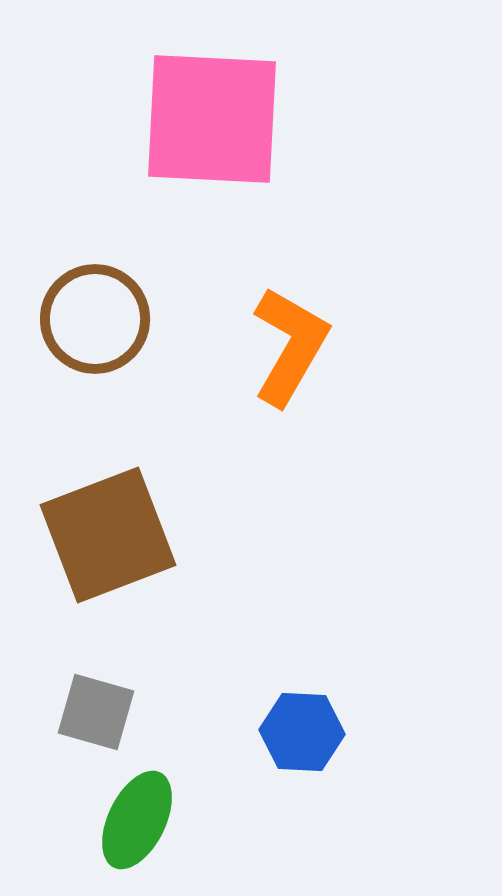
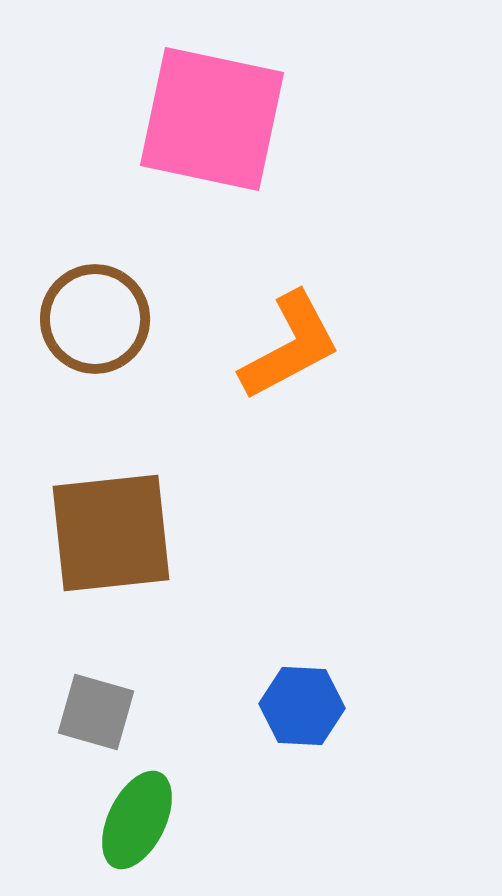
pink square: rotated 9 degrees clockwise
orange L-shape: rotated 32 degrees clockwise
brown square: moved 3 px right, 2 px up; rotated 15 degrees clockwise
blue hexagon: moved 26 px up
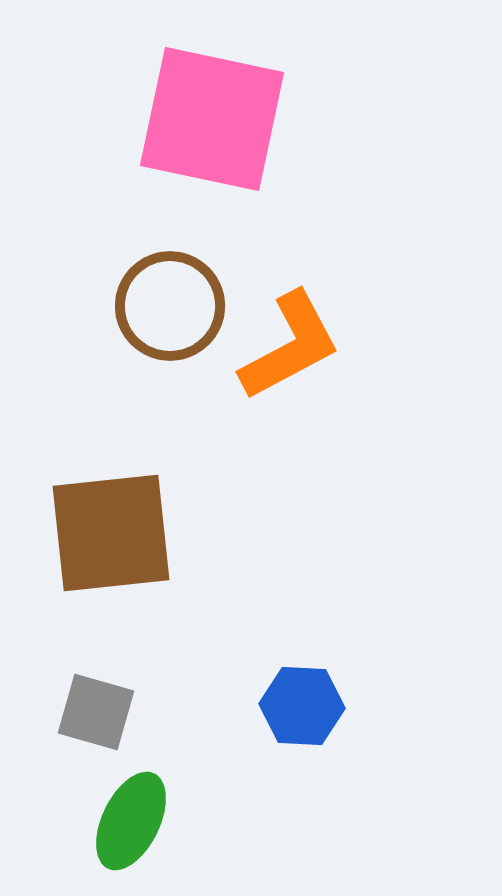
brown circle: moved 75 px right, 13 px up
green ellipse: moved 6 px left, 1 px down
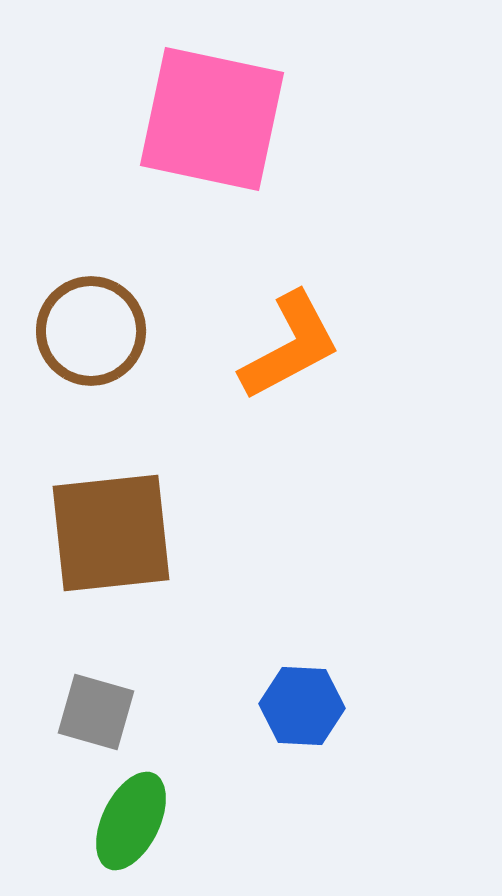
brown circle: moved 79 px left, 25 px down
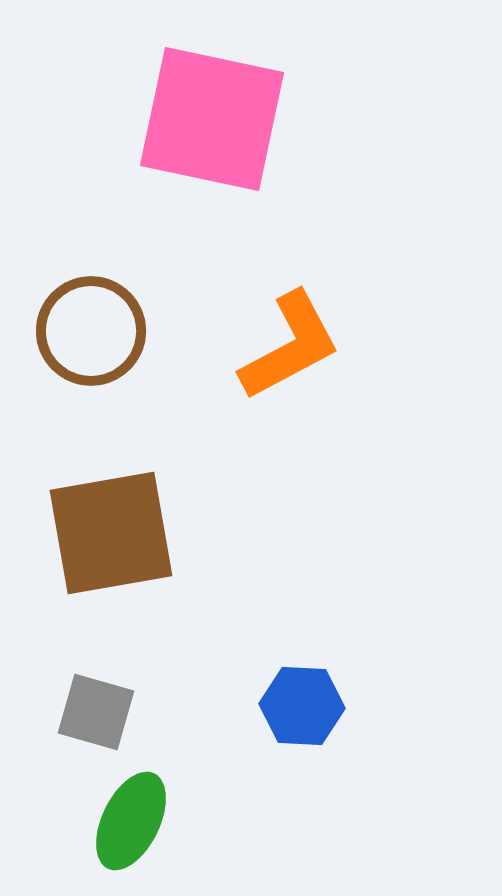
brown square: rotated 4 degrees counterclockwise
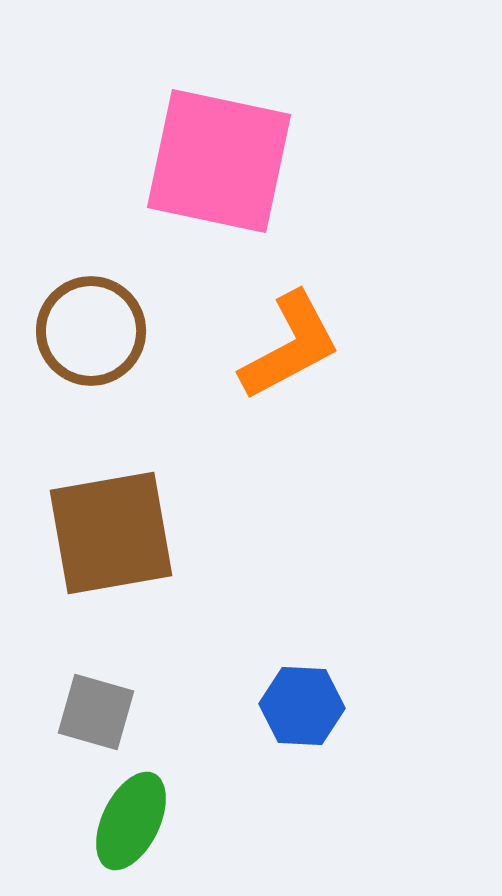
pink square: moved 7 px right, 42 px down
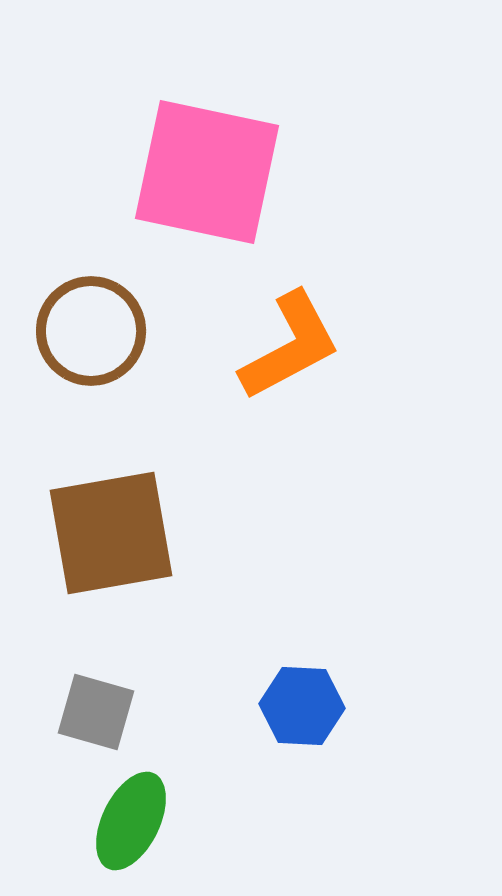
pink square: moved 12 px left, 11 px down
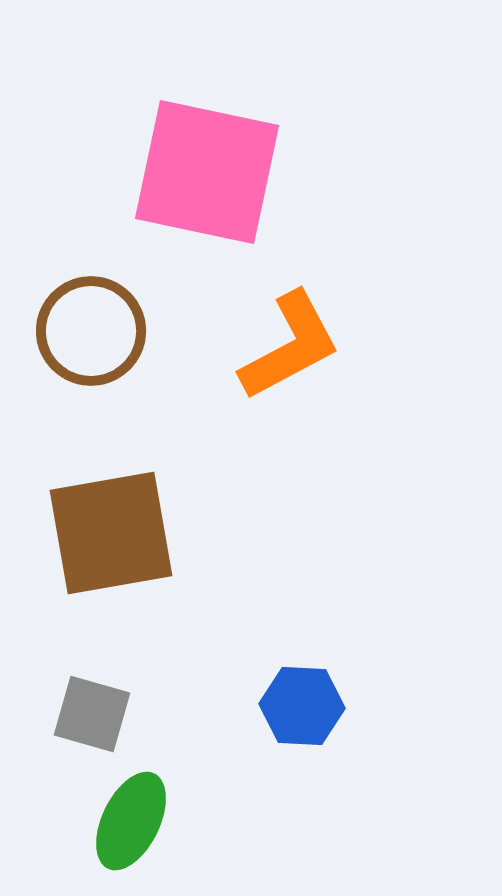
gray square: moved 4 px left, 2 px down
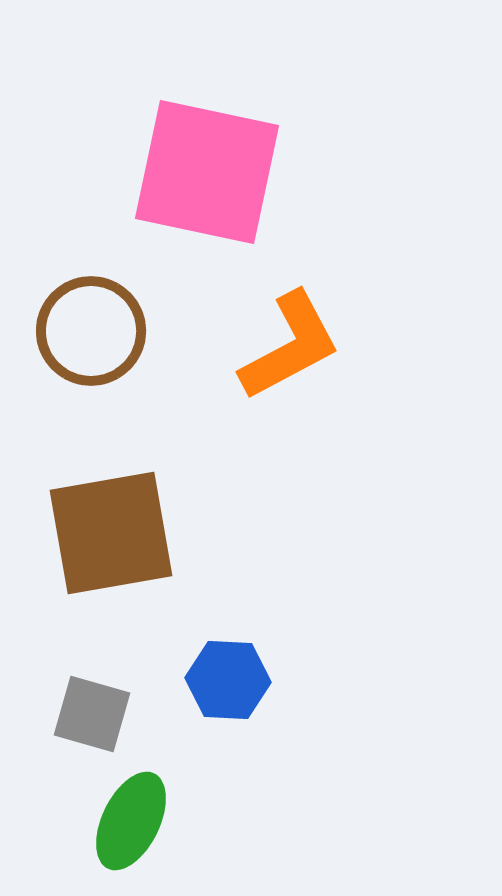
blue hexagon: moved 74 px left, 26 px up
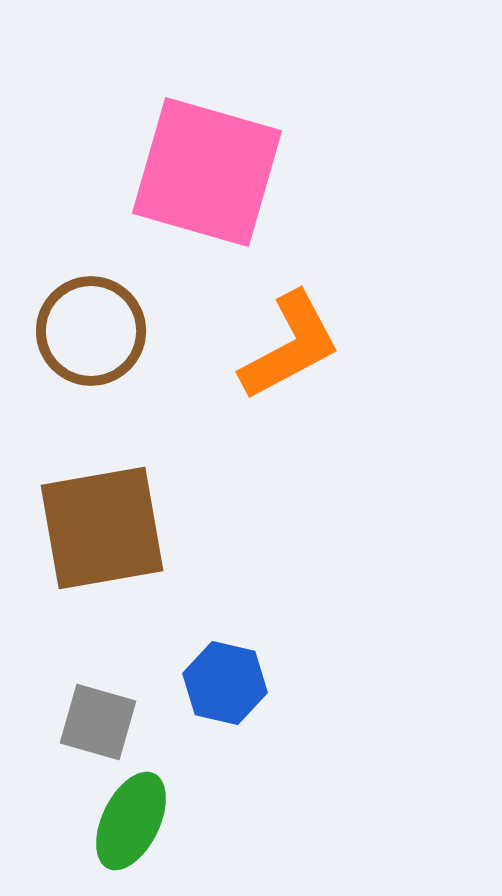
pink square: rotated 4 degrees clockwise
brown square: moved 9 px left, 5 px up
blue hexagon: moved 3 px left, 3 px down; rotated 10 degrees clockwise
gray square: moved 6 px right, 8 px down
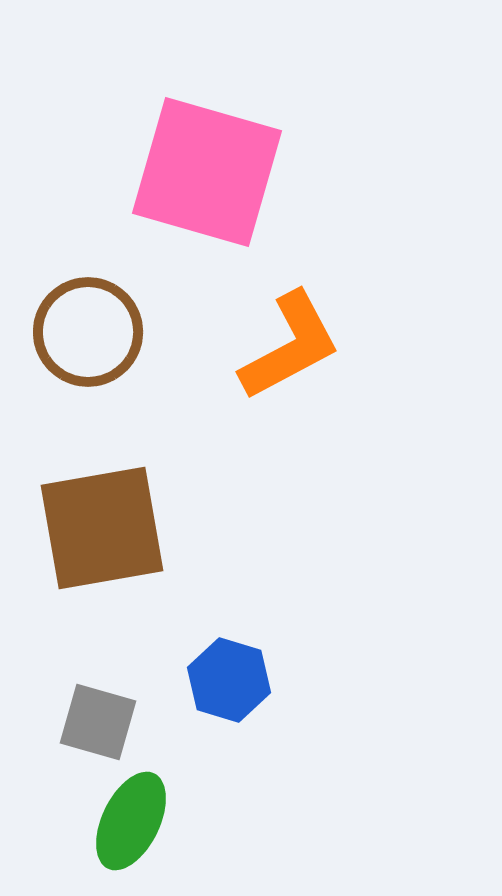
brown circle: moved 3 px left, 1 px down
blue hexagon: moved 4 px right, 3 px up; rotated 4 degrees clockwise
